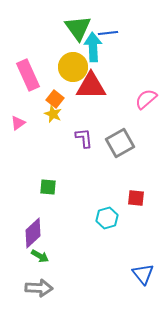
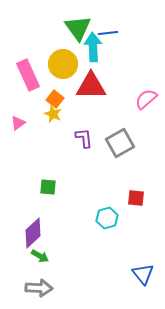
yellow circle: moved 10 px left, 3 px up
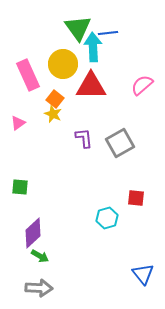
pink semicircle: moved 4 px left, 14 px up
green square: moved 28 px left
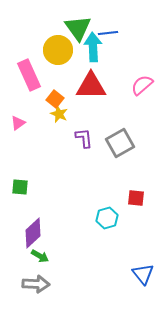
yellow circle: moved 5 px left, 14 px up
pink rectangle: moved 1 px right
yellow star: moved 6 px right
gray arrow: moved 3 px left, 4 px up
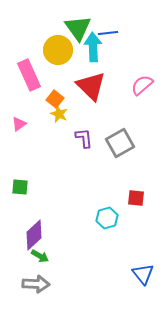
red triangle: rotated 44 degrees clockwise
pink triangle: moved 1 px right, 1 px down
purple diamond: moved 1 px right, 2 px down
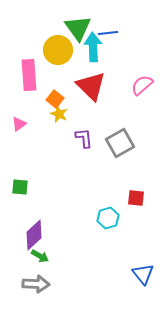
pink rectangle: rotated 20 degrees clockwise
cyan hexagon: moved 1 px right
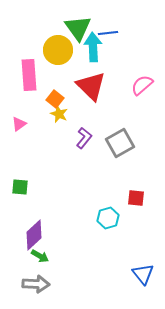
purple L-shape: rotated 45 degrees clockwise
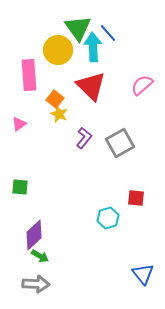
blue line: rotated 54 degrees clockwise
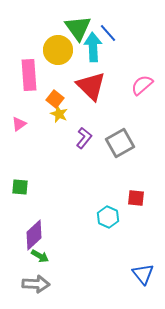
cyan hexagon: moved 1 px up; rotated 20 degrees counterclockwise
